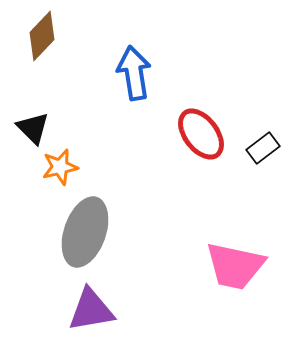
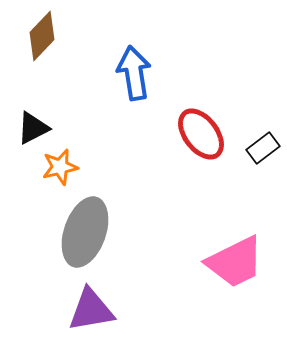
black triangle: rotated 48 degrees clockwise
pink trapezoid: moved 4 px up; rotated 38 degrees counterclockwise
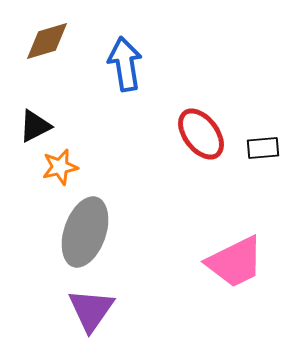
brown diamond: moved 5 px right, 5 px down; rotated 30 degrees clockwise
blue arrow: moved 9 px left, 9 px up
black triangle: moved 2 px right, 2 px up
black rectangle: rotated 32 degrees clockwise
purple triangle: rotated 45 degrees counterclockwise
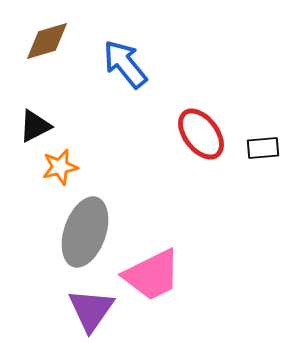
blue arrow: rotated 30 degrees counterclockwise
pink trapezoid: moved 83 px left, 13 px down
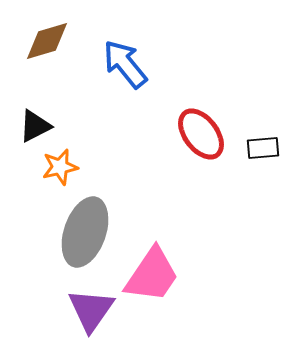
pink trapezoid: rotated 30 degrees counterclockwise
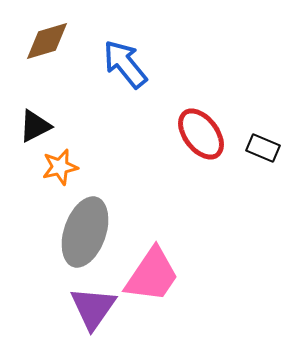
black rectangle: rotated 28 degrees clockwise
purple triangle: moved 2 px right, 2 px up
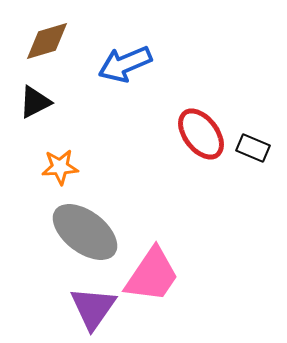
blue arrow: rotated 74 degrees counterclockwise
black triangle: moved 24 px up
black rectangle: moved 10 px left
orange star: rotated 9 degrees clockwise
gray ellipse: rotated 72 degrees counterclockwise
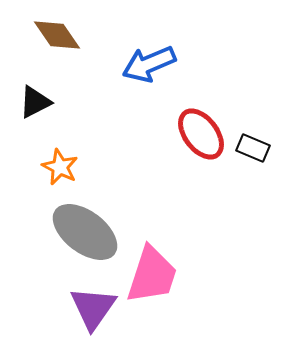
brown diamond: moved 10 px right, 6 px up; rotated 72 degrees clockwise
blue arrow: moved 24 px right
orange star: rotated 30 degrees clockwise
pink trapezoid: rotated 16 degrees counterclockwise
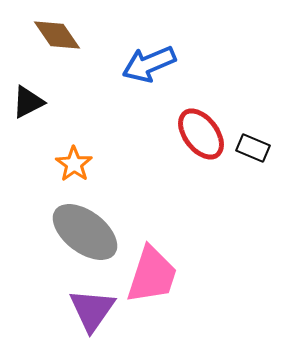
black triangle: moved 7 px left
orange star: moved 14 px right, 3 px up; rotated 9 degrees clockwise
purple triangle: moved 1 px left, 2 px down
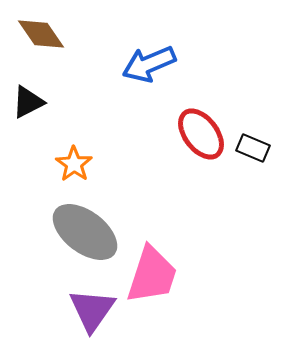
brown diamond: moved 16 px left, 1 px up
